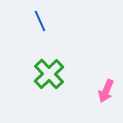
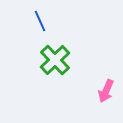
green cross: moved 6 px right, 14 px up
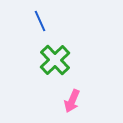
pink arrow: moved 34 px left, 10 px down
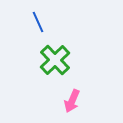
blue line: moved 2 px left, 1 px down
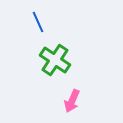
green cross: rotated 12 degrees counterclockwise
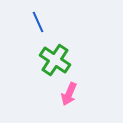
pink arrow: moved 3 px left, 7 px up
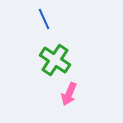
blue line: moved 6 px right, 3 px up
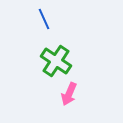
green cross: moved 1 px right, 1 px down
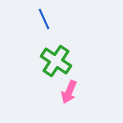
pink arrow: moved 2 px up
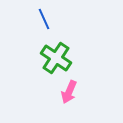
green cross: moved 3 px up
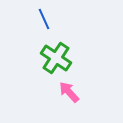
pink arrow: rotated 115 degrees clockwise
